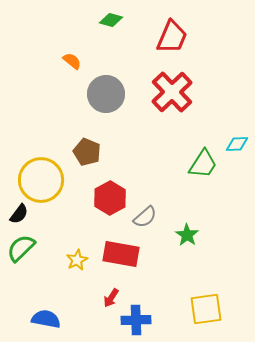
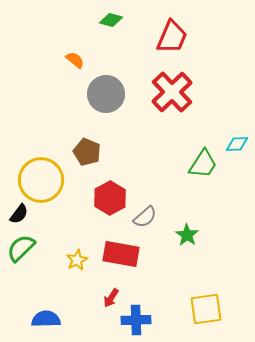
orange semicircle: moved 3 px right, 1 px up
blue semicircle: rotated 12 degrees counterclockwise
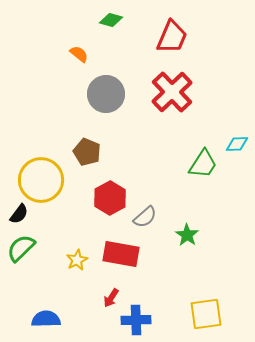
orange semicircle: moved 4 px right, 6 px up
yellow square: moved 5 px down
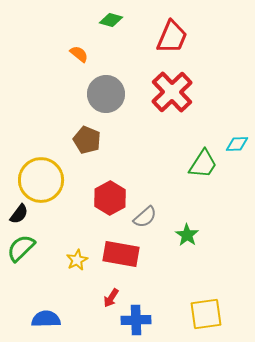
brown pentagon: moved 12 px up
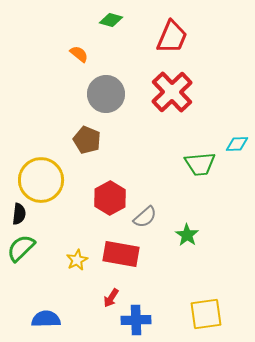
green trapezoid: moved 3 px left; rotated 52 degrees clockwise
black semicircle: rotated 30 degrees counterclockwise
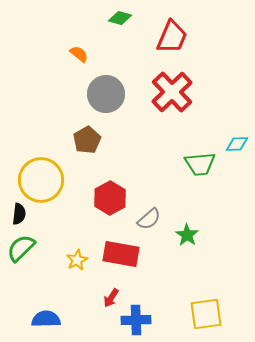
green diamond: moved 9 px right, 2 px up
brown pentagon: rotated 20 degrees clockwise
gray semicircle: moved 4 px right, 2 px down
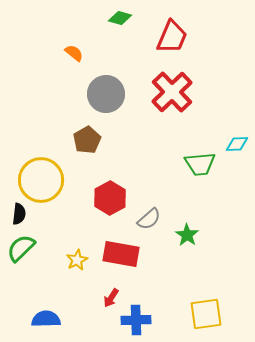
orange semicircle: moved 5 px left, 1 px up
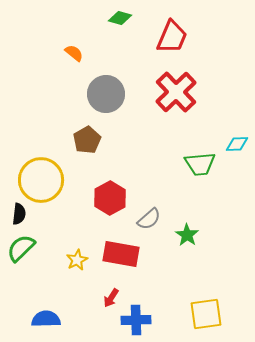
red cross: moved 4 px right
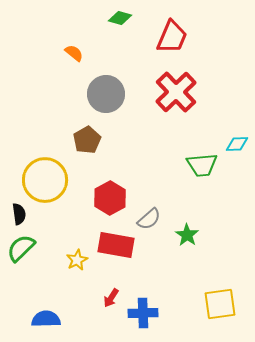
green trapezoid: moved 2 px right, 1 px down
yellow circle: moved 4 px right
black semicircle: rotated 15 degrees counterclockwise
red rectangle: moved 5 px left, 9 px up
yellow square: moved 14 px right, 10 px up
blue cross: moved 7 px right, 7 px up
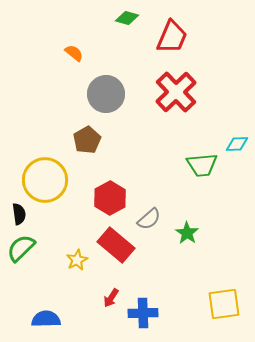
green diamond: moved 7 px right
green star: moved 2 px up
red rectangle: rotated 30 degrees clockwise
yellow square: moved 4 px right
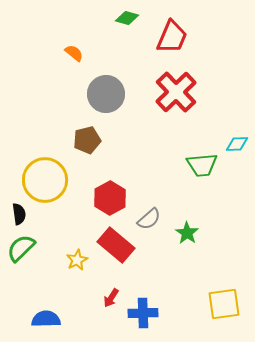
brown pentagon: rotated 16 degrees clockwise
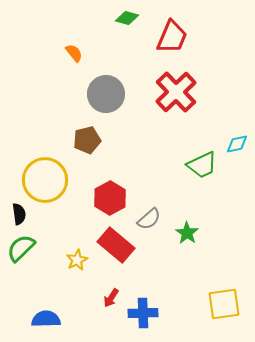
orange semicircle: rotated 12 degrees clockwise
cyan diamond: rotated 10 degrees counterclockwise
green trapezoid: rotated 20 degrees counterclockwise
